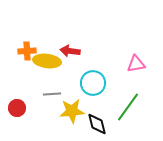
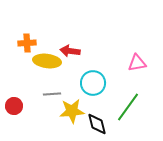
orange cross: moved 8 px up
pink triangle: moved 1 px right, 1 px up
red circle: moved 3 px left, 2 px up
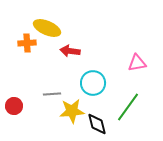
yellow ellipse: moved 33 px up; rotated 16 degrees clockwise
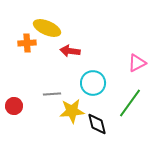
pink triangle: rotated 18 degrees counterclockwise
green line: moved 2 px right, 4 px up
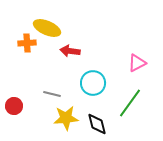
gray line: rotated 18 degrees clockwise
yellow star: moved 6 px left, 7 px down
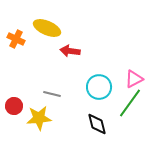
orange cross: moved 11 px left, 4 px up; rotated 30 degrees clockwise
pink triangle: moved 3 px left, 16 px down
cyan circle: moved 6 px right, 4 px down
yellow star: moved 27 px left
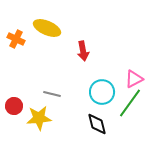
red arrow: moved 13 px right; rotated 108 degrees counterclockwise
cyan circle: moved 3 px right, 5 px down
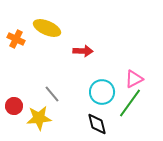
red arrow: rotated 78 degrees counterclockwise
gray line: rotated 36 degrees clockwise
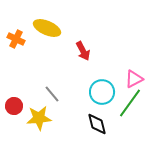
red arrow: rotated 60 degrees clockwise
